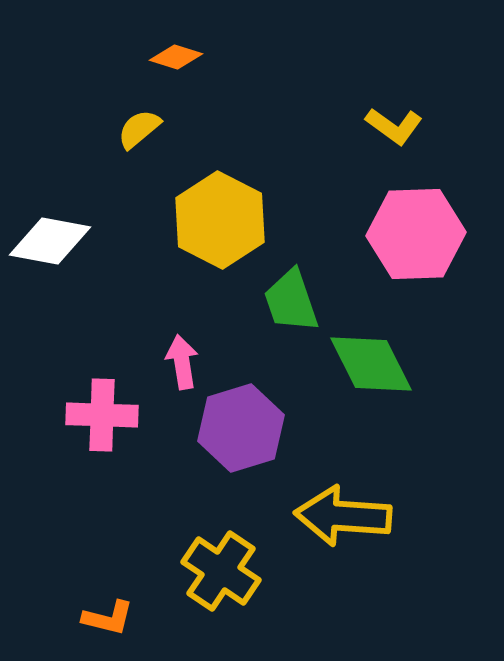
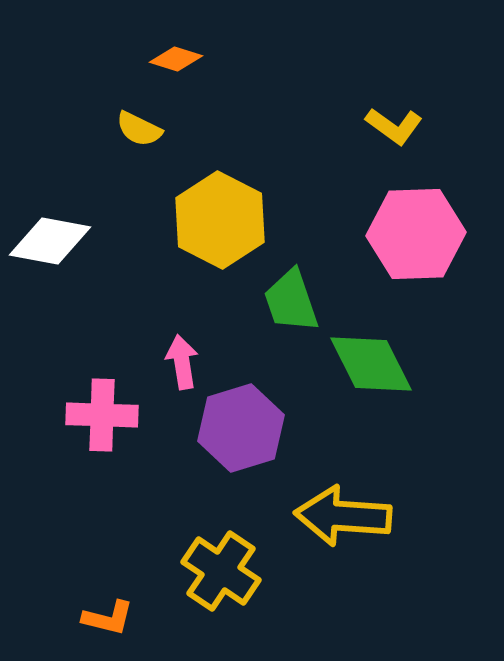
orange diamond: moved 2 px down
yellow semicircle: rotated 114 degrees counterclockwise
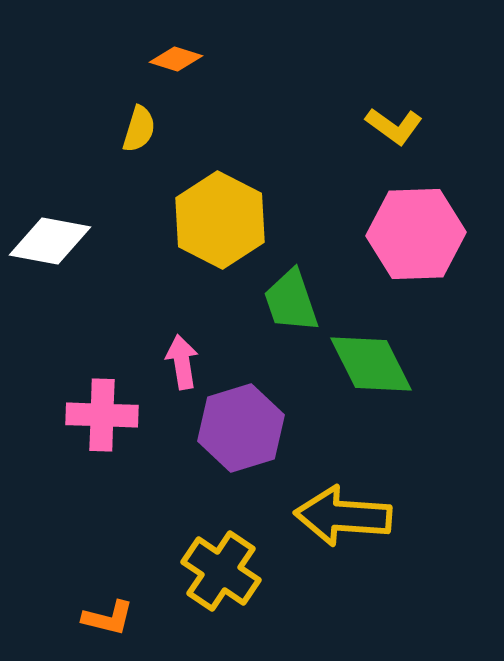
yellow semicircle: rotated 99 degrees counterclockwise
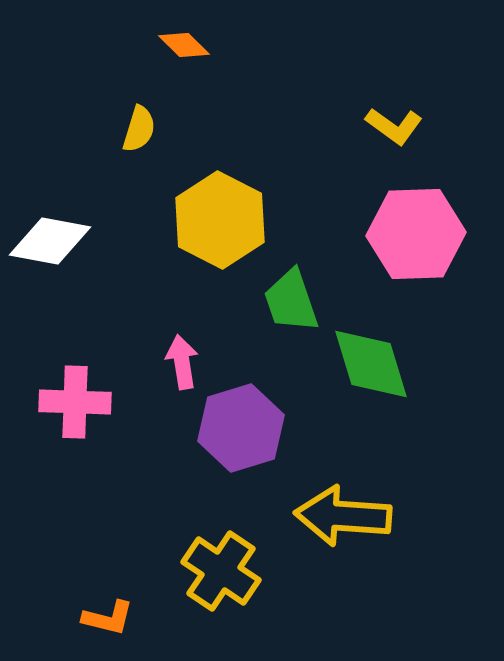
orange diamond: moved 8 px right, 14 px up; rotated 27 degrees clockwise
green diamond: rotated 10 degrees clockwise
pink cross: moved 27 px left, 13 px up
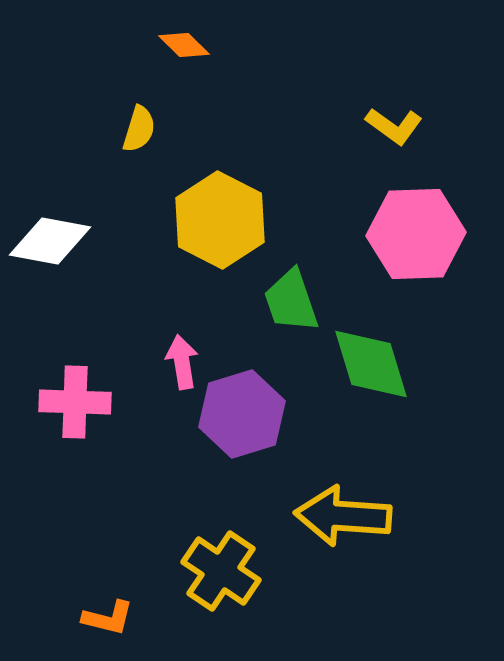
purple hexagon: moved 1 px right, 14 px up
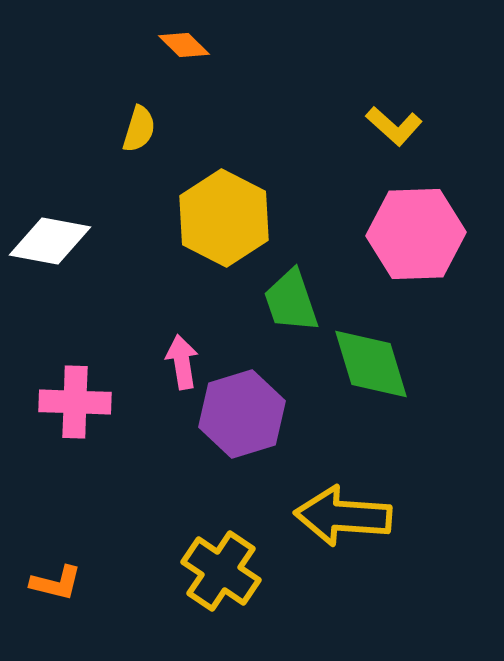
yellow L-shape: rotated 6 degrees clockwise
yellow hexagon: moved 4 px right, 2 px up
orange L-shape: moved 52 px left, 35 px up
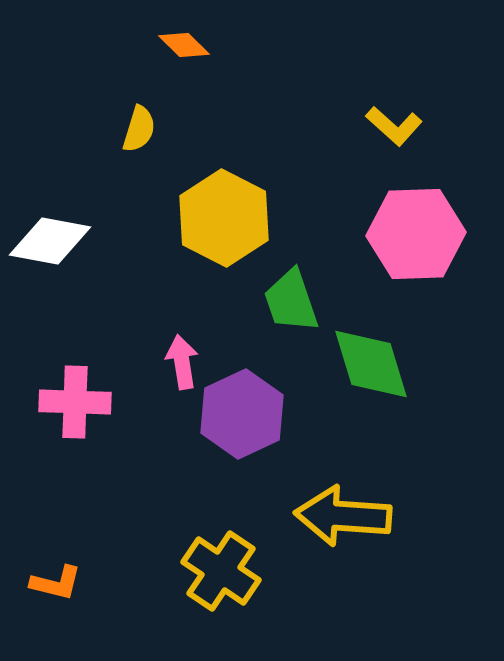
purple hexagon: rotated 8 degrees counterclockwise
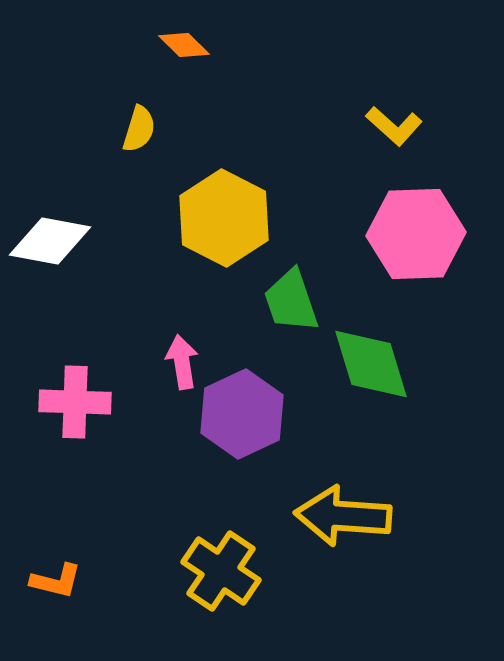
orange L-shape: moved 2 px up
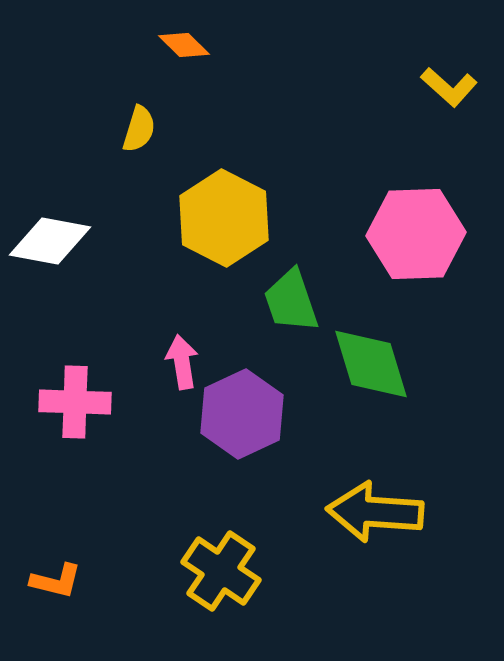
yellow L-shape: moved 55 px right, 39 px up
yellow arrow: moved 32 px right, 4 px up
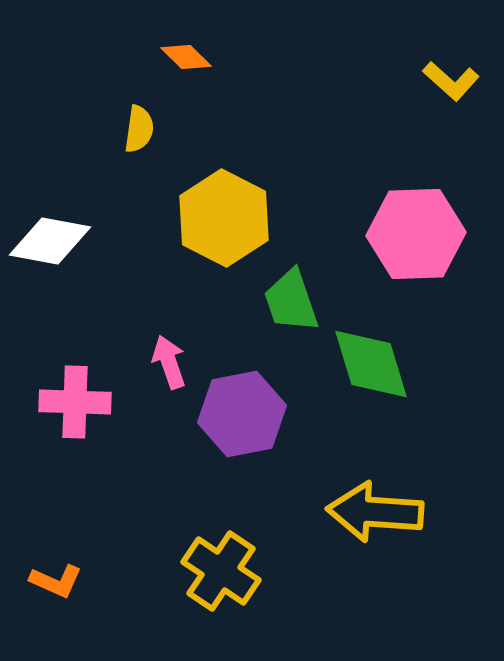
orange diamond: moved 2 px right, 12 px down
yellow L-shape: moved 2 px right, 6 px up
yellow semicircle: rotated 9 degrees counterclockwise
pink arrow: moved 13 px left; rotated 10 degrees counterclockwise
purple hexagon: rotated 14 degrees clockwise
orange L-shape: rotated 10 degrees clockwise
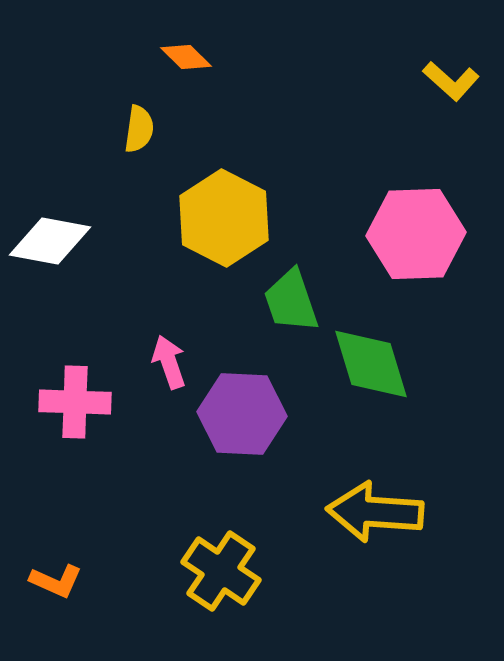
purple hexagon: rotated 14 degrees clockwise
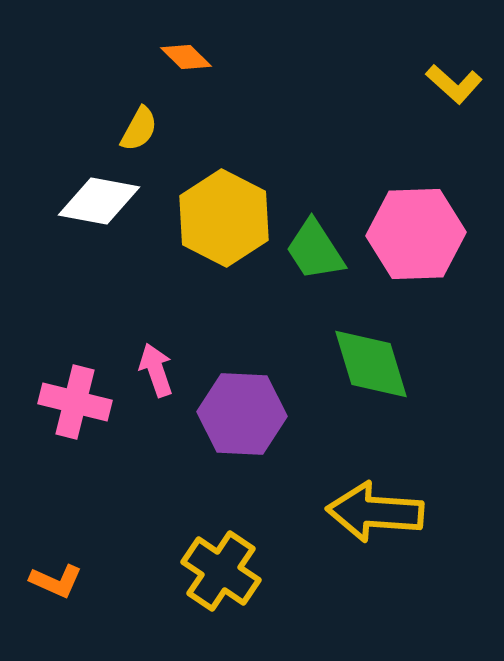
yellow L-shape: moved 3 px right, 3 px down
yellow semicircle: rotated 21 degrees clockwise
white diamond: moved 49 px right, 40 px up
green trapezoid: moved 24 px right, 51 px up; rotated 14 degrees counterclockwise
pink arrow: moved 13 px left, 8 px down
pink cross: rotated 12 degrees clockwise
